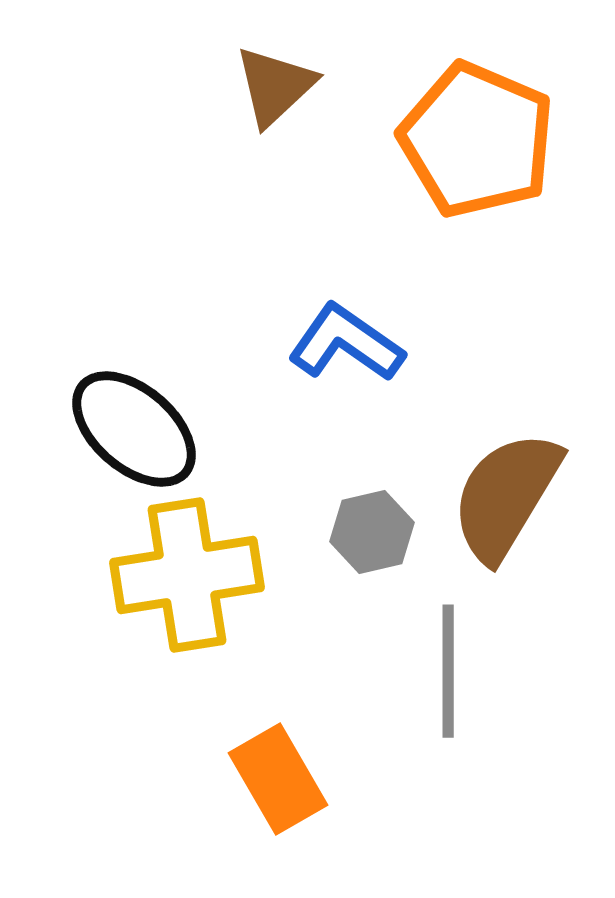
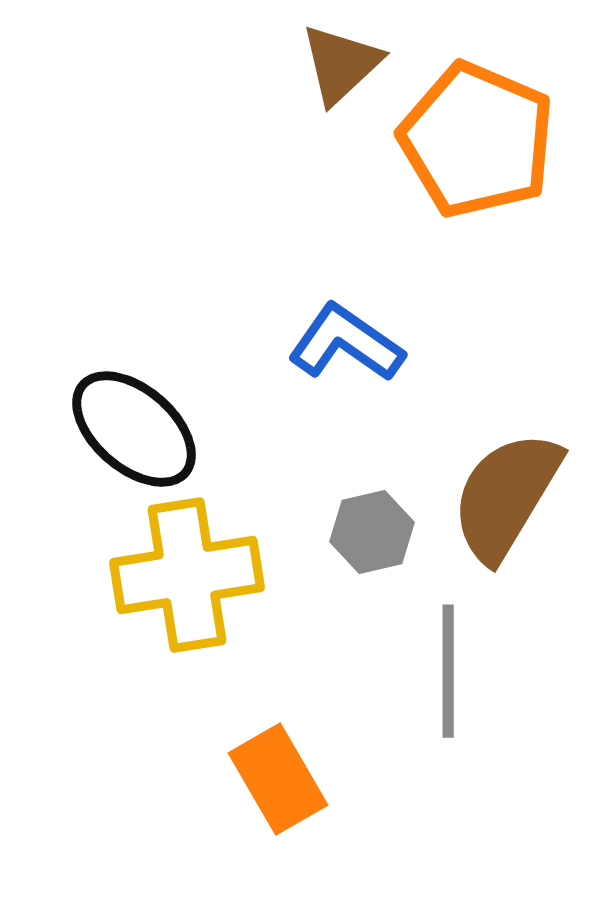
brown triangle: moved 66 px right, 22 px up
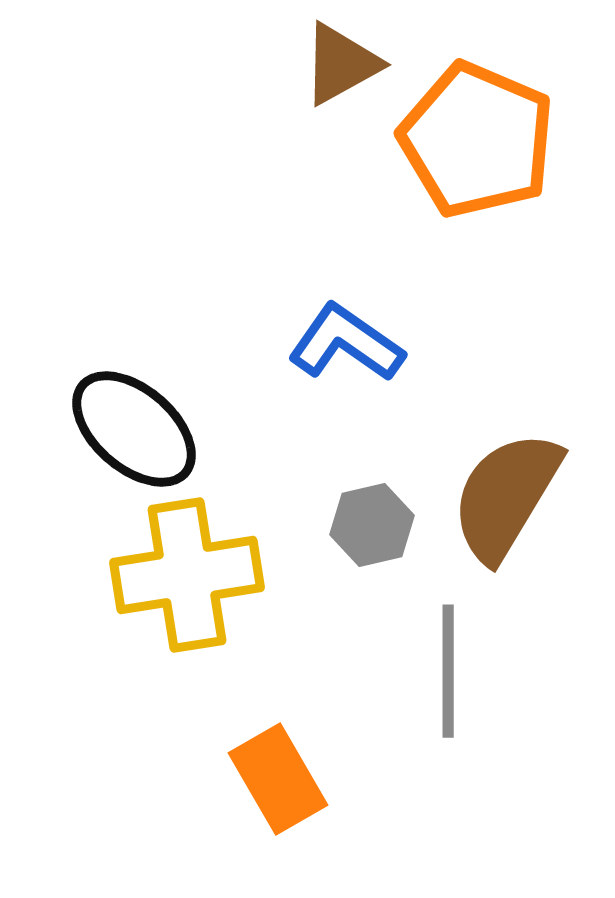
brown triangle: rotated 14 degrees clockwise
gray hexagon: moved 7 px up
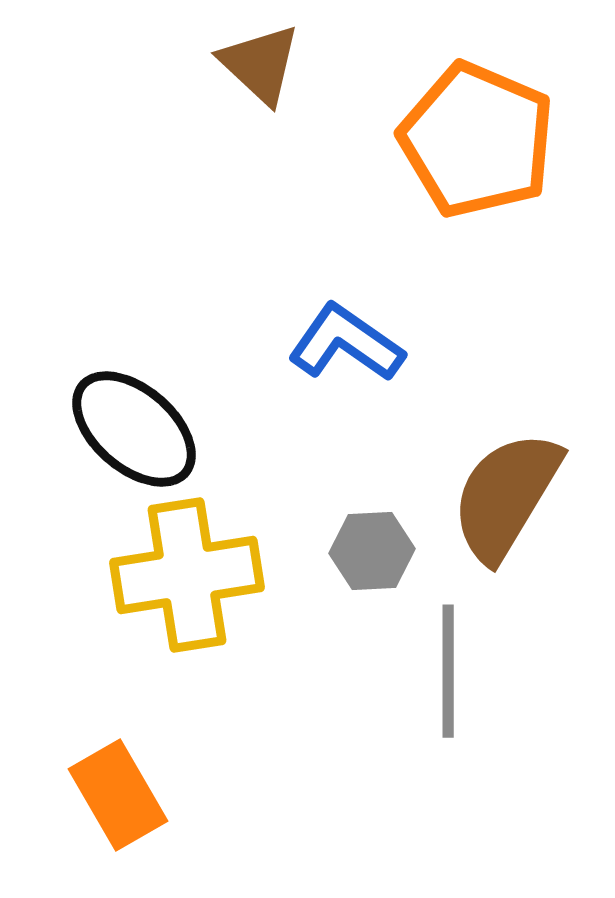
brown triangle: moved 81 px left; rotated 48 degrees counterclockwise
gray hexagon: moved 26 px down; rotated 10 degrees clockwise
orange rectangle: moved 160 px left, 16 px down
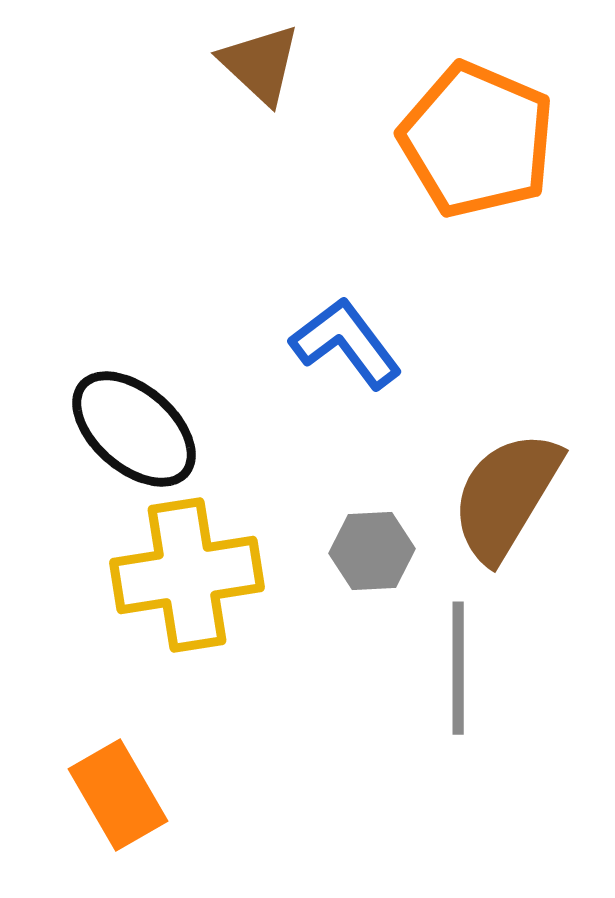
blue L-shape: rotated 18 degrees clockwise
gray line: moved 10 px right, 3 px up
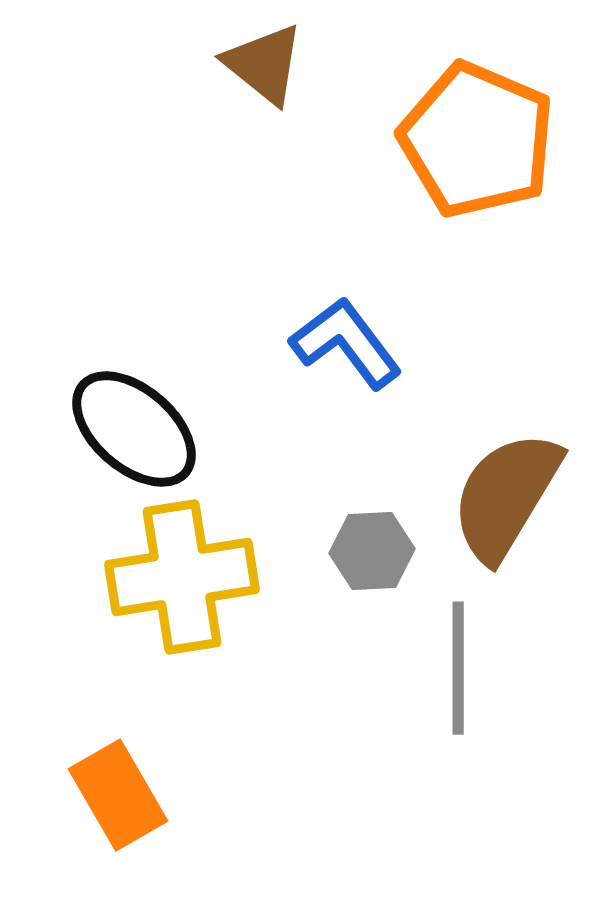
brown triangle: moved 4 px right; rotated 4 degrees counterclockwise
yellow cross: moved 5 px left, 2 px down
